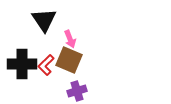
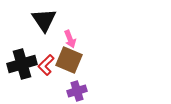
black cross: rotated 16 degrees counterclockwise
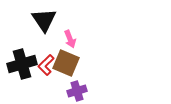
brown square: moved 3 px left, 3 px down
